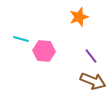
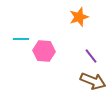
cyan line: rotated 14 degrees counterclockwise
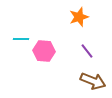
purple line: moved 4 px left, 5 px up
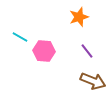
cyan line: moved 1 px left, 2 px up; rotated 28 degrees clockwise
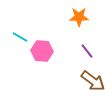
orange star: rotated 18 degrees clockwise
pink hexagon: moved 2 px left
brown arrow: rotated 15 degrees clockwise
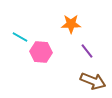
orange star: moved 8 px left, 7 px down
pink hexagon: moved 1 px left, 1 px down
brown arrow: rotated 15 degrees counterclockwise
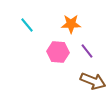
cyan line: moved 7 px right, 12 px up; rotated 21 degrees clockwise
pink hexagon: moved 17 px right
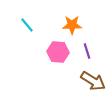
orange star: moved 1 px right, 1 px down
purple line: rotated 21 degrees clockwise
brown arrow: rotated 10 degrees clockwise
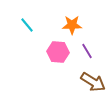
purple line: rotated 14 degrees counterclockwise
brown arrow: moved 1 px down
